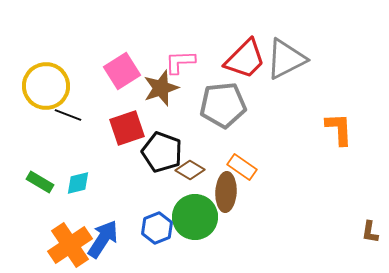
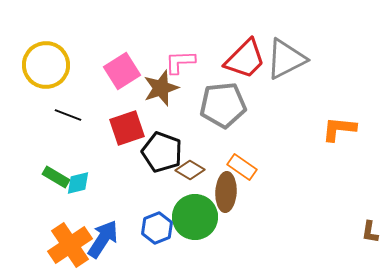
yellow circle: moved 21 px up
orange L-shape: rotated 81 degrees counterclockwise
green rectangle: moved 16 px right, 5 px up
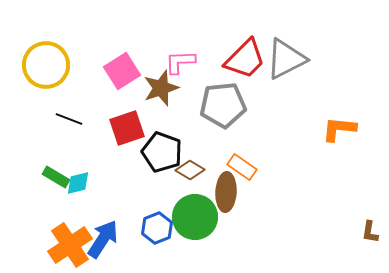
black line: moved 1 px right, 4 px down
